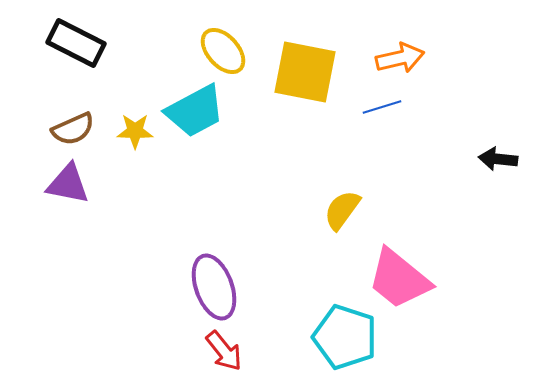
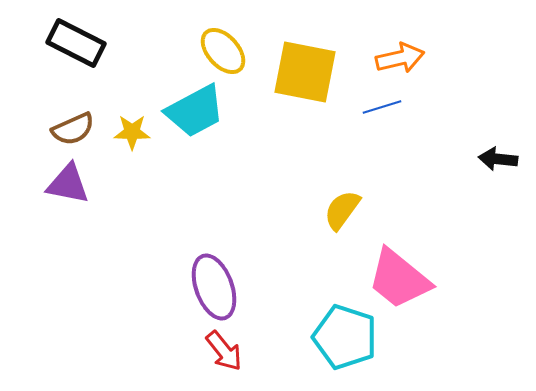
yellow star: moved 3 px left, 1 px down
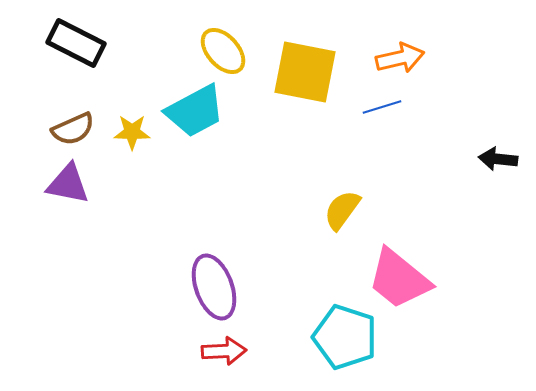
red arrow: rotated 54 degrees counterclockwise
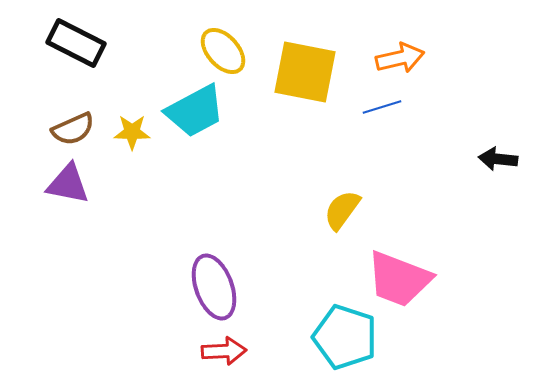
pink trapezoid: rotated 18 degrees counterclockwise
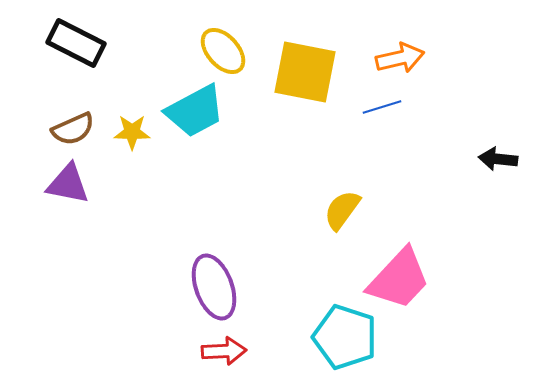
pink trapezoid: rotated 68 degrees counterclockwise
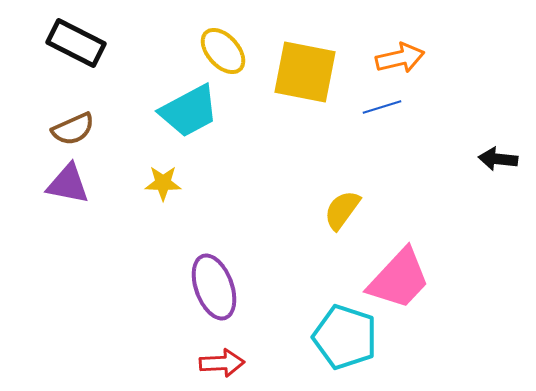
cyan trapezoid: moved 6 px left
yellow star: moved 31 px right, 51 px down
red arrow: moved 2 px left, 12 px down
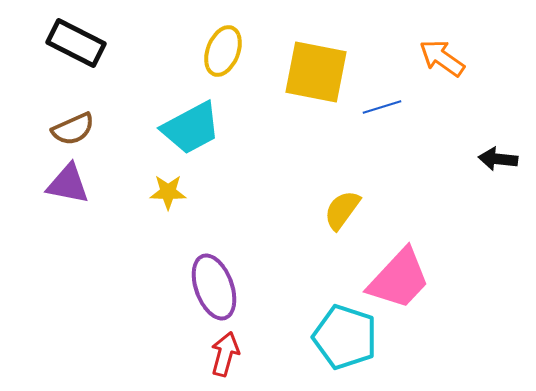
yellow ellipse: rotated 63 degrees clockwise
orange arrow: moved 42 px right; rotated 132 degrees counterclockwise
yellow square: moved 11 px right
cyan trapezoid: moved 2 px right, 17 px down
yellow star: moved 5 px right, 9 px down
red arrow: moved 3 px right, 9 px up; rotated 72 degrees counterclockwise
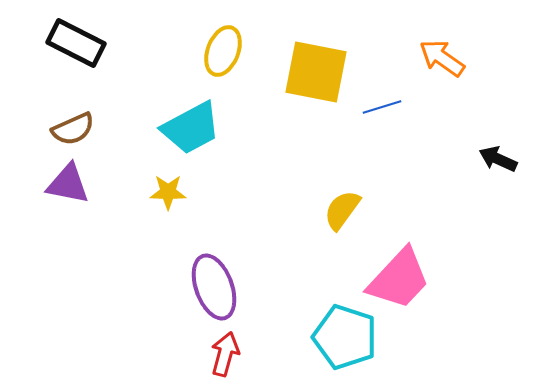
black arrow: rotated 18 degrees clockwise
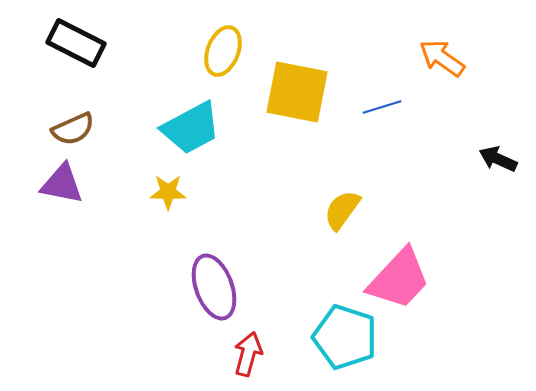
yellow square: moved 19 px left, 20 px down
purple triangle: moved 6 px left
red arrow: moved 23 px right
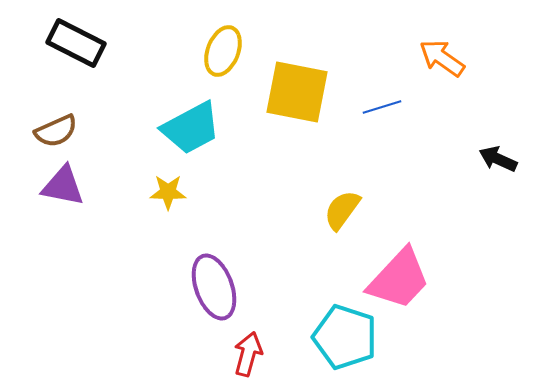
brown semicircle: moved 17 px left, 2 px down
purple triangle: moved 1 px right, 2 px down
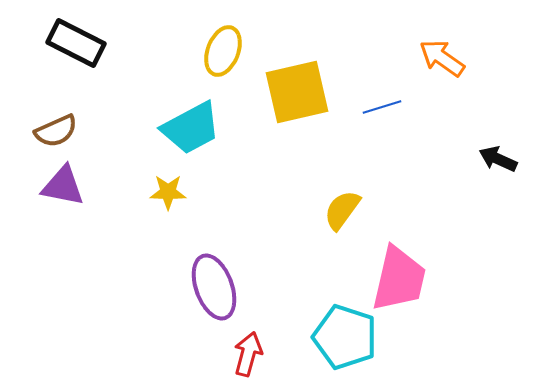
yellow square: rotated 24 degrees counterclockwise
pink trapezoid: rotated 30 degrees counterclockwise
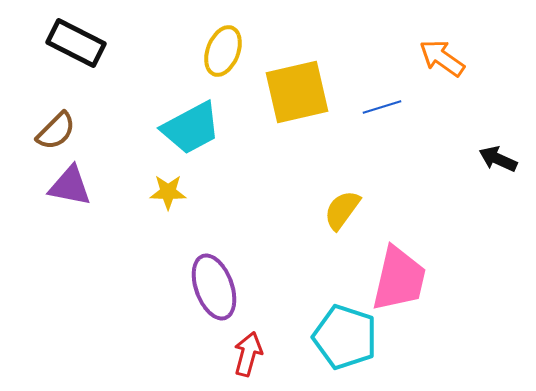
brown semicircle: rotated 21 degrees counterclockwise
purple triangle: moved 7 px right
